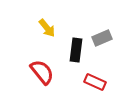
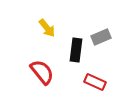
gray rectangle: moved 1 px left, 1 px up
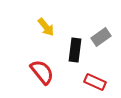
yellow arrow: moved 1 px left, 1 px up
gray rectangle: rotated 12 degrees counterclockwise
black rectangle: moved 1 px left
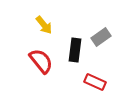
yellow arrow: moved 2 px left, 2 px up
red semicircle: moved 1 px left, 11 px up
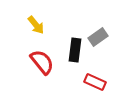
yellow arrow: moved 8 px left
gray rectangle: moved 3 px left
red semicircle: moved 1 px right, 1 px down
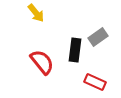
yellow arrow: moved 12 px up
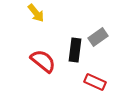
red semicircle: moved 1 px right, 1 px up; rotated 12 degrees counterclockwise
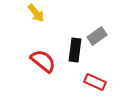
gray rectangle: moved 1 px left, 1 px up
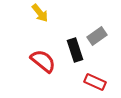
yellow arrow: moved 4 px right
black rectangle: rotated 25 degrees counterclockwise
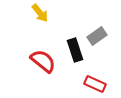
red rectangle: moved 2 px down
